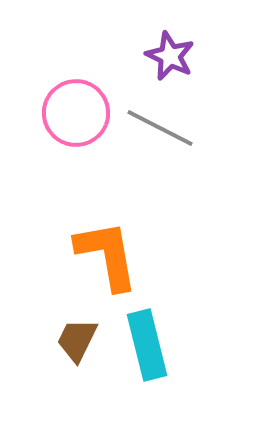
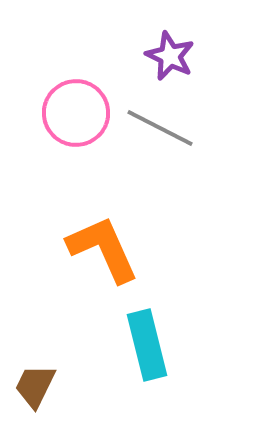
orange L-shape: moved 4 px left, 6 px up; rotated 14 degrees counterclockwise
brown trapezoid: moved 42 px left, 46 px down
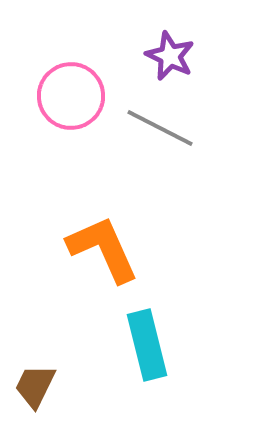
pink circle: moved 5 px left, 17 px up
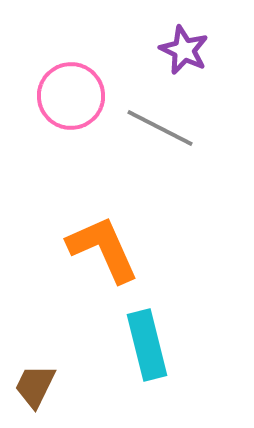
purple star: moved 14 px right, 6 px up
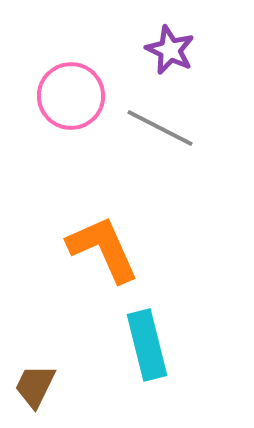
purple star: moved 14 px left
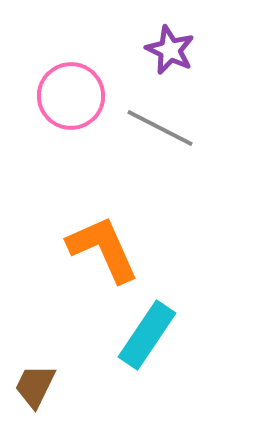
cyan rectangle: moved 10 px up; rotated 48 degrees clockwise
